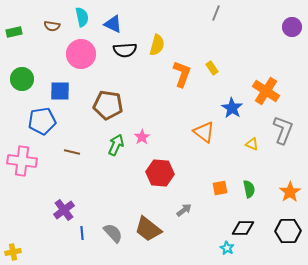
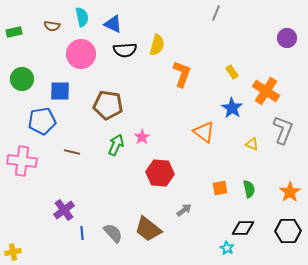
purple circle: moved 5 px left, 11 px down
yellow rectangle: moved 20 px right, 4 px down
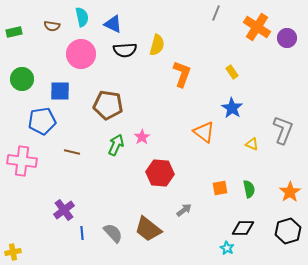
orange cross: moved 9 px left, 64 px up
black hexagon: rotated 15 degrees counterclockwise
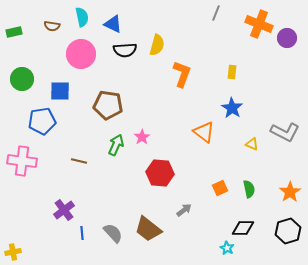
orange cross: moved 2 px right, 3 px up; rotated 12 degrees counterclockwise
yellow rectangle: rotated 40 degrees clockwise
gray L-shape: moved 2 px right, 2 px down; rotated 96 degrees clockwise
brown line: moved 7 px right, 9 px down
orange square: rotated 14 degrees counterclockwise
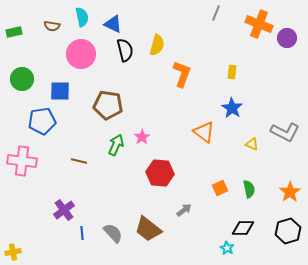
black semicircle: rotated 100 degrees counterclockwise
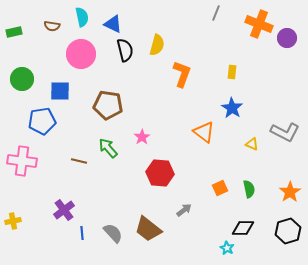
green arrow: moved 8 px left, 3 px down; rotated 65 degrees counterclockwise
yellow cross: moved 31 px up
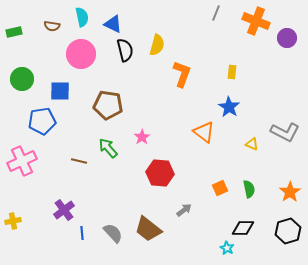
orange cross: moved 3 px left, 3 px up
blue star: moved 3 px left, 1 px up
pink cross: rotated 32 degrees counterclockwise
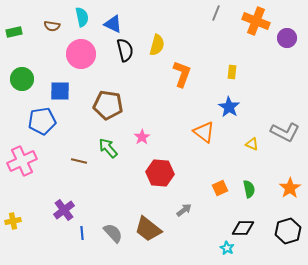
orange star: moved 4 px up
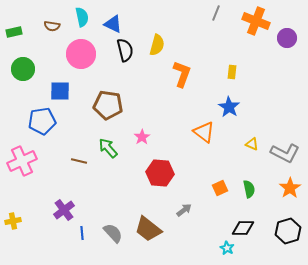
green circle: moved 1 px right, 10 px up
gray L-shape: moved 21 px down
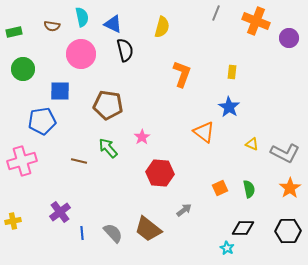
purple circle: moved 2 px right
yellow semicircle: moved 5 px right, 18 px up
pink cross: rotated 8 degrees clockwise
purple cross: moved 4 px left, 2 px down
black hexagon: rotated 15 degrees clockwise
